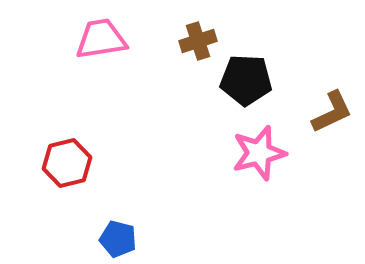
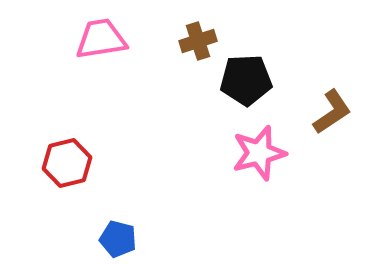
black pentagon: rotated 6 degrees counterclockwise
brown L-shape: rotated 9 degrees counterclockwise
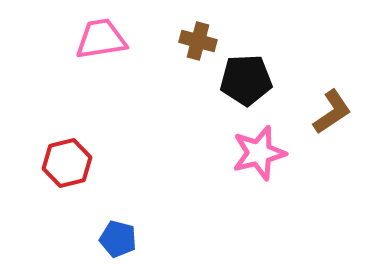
brown cross: rotated 33 degrees clockwise
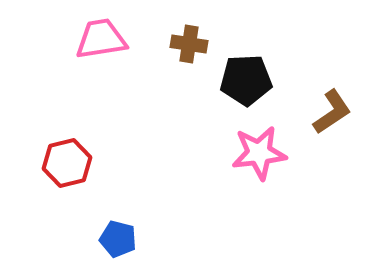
brown cross: moved 9 px left, 3 px down; rotated 6 degrees counterclockwise
pink star: rotated 8 degrees clockwise
